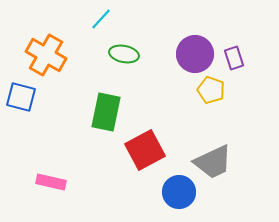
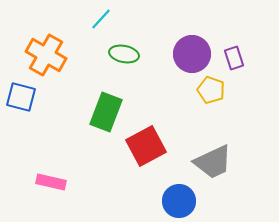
purple circle: moved 3 px left
green rectangle: rotated 9 degrees clockwise
red square: moved 1 px right, 4 px up
blue circle: moved 9 px down
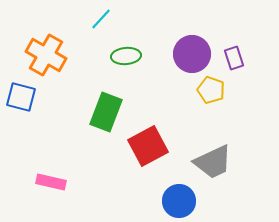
green ellipse: moved 2 px right, 2 px down; rotated 16 degrees counterclockwise
red square: moved 2 px right
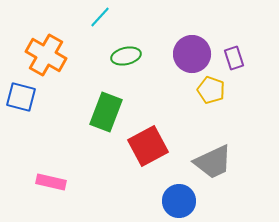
cyan line: moved 1 px left, 2 px up
green ellipse: rotated 8 degrees counterclockwise
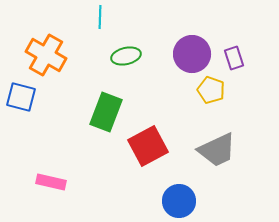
cyan line: rotated 40 degrees counterclockwise
gray trapezoid: moved 4 px right, 12 px up
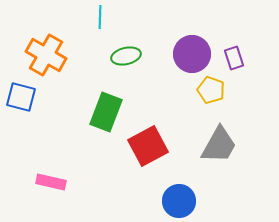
gray trapezoid: moved 2 px right, 5 px up; rotated 36 degrees counterclockwise
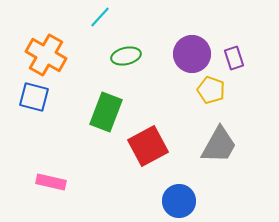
cyan line: rotated 40 degrees clockwise
blue square: moved 13 px right
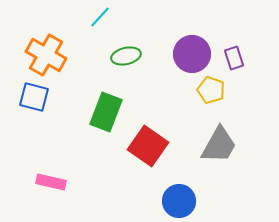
red square: rotated 27 degrees counterclockwise
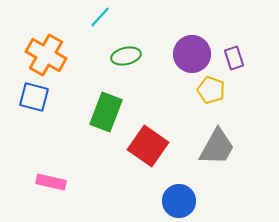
gray trapezoid: moved 2 px left, 2 px down
